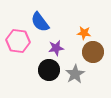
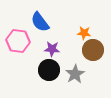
purple star: moved 4 px left, 1 px down; rotated 14 degrees clockwise
brown circle: moved 2 px up
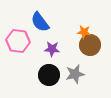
orange star: moved 1 px up
brown circle: moved 3 px left, 5 px up
black circle: moved 5 px down
gray star: rotated 18 degrees clockwise
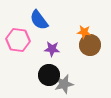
blue semicircle: moved 1 px left, 2 px up
pink hexagon: moved 1 px up
gray star: moved 11 px left, 10 px down
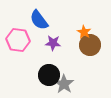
orange star: rotated 24 degrees clockwise
purple star: moved 1 px right, 6 px up
gray star: rotated 24 degrees counterclockwise
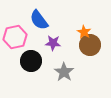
pink hexagon: moved 3 px left, 3 px up; rotated 20 degrees counterclockwise
black circle: moved 18 px left, 14 px up
gray star: moved 12 px up
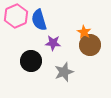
blue semicircle: rotated 20 degrees clockwise
pink hexagon: moved 1 px right, 21 px up; rotated 10 degrees counterclockwise
gray star: rotated 18 degrees clockwise
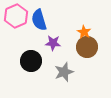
brown circle: moved 3 px left, 2 px down
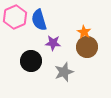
pink hexagon: moved 1 px left, 1 px down
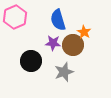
blue semicircle: moved 19 px right
brown circle: moved 14 px left, 2 px up
